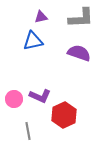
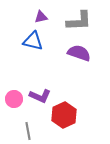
gray L-shape: moved 2 px left, 3 px down
blue triangle: rotated 25 degrees clockwise
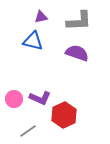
purple semicircle: moved 2 px left
purple L-shape: moved 2 px down
gray line: rotated 66 degrees clockwise
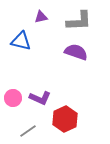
blue triangle: moved 12 px left
purple semicircle: moved 1 px left, 1 px up
pink circle: moved 1 px left, 1 px up
red hexagon: moved 1 px right, 4 px down
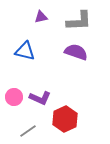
blue triangle: moved 4 px right, 10 px down
pink circle: moved 1 px right, 1 px up
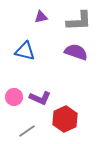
gray line: moved 1 px left
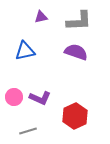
blue triangle: rotated 25 degrees counterclockwise
red hexagon: moved 10 px right, 3 px up
gray line: moved 1 px right; rotated 18 degrees clockwise
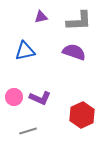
purple semicircle: moved 2 px left
red hexagon: moved 7 px right, 1 px up
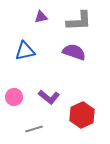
purple L-shape: moved 9 px right, 1 px up; rotated 15 degrees clockwise
gray line: moved 6 px right, 2 px up
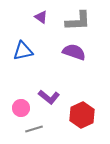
purple triangle: rotated 48 degrees clockwise
gray L-shape: moved 1 px left
blue triangle: moved 2 px left
pink circle: moved 7 px right, 11 px down
